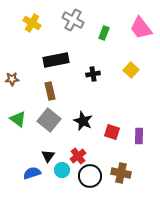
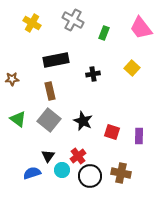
yellow square: moved 1 px right, 2 px up
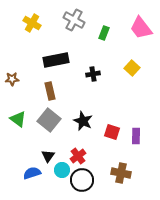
gray cross: moved 1 px right
purple rectangle: moved 3 px left
black circle: moved 8 px left, 4 px down
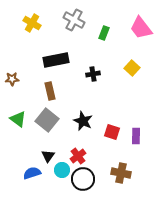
gray square: moved 2 px left
black circle: moved 1 px right, 1 px up
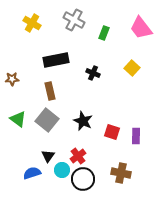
black cross: moved 1 px up; rotated 32 degrees clockwise
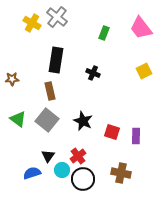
gray cross: moved 17 px left, 3 px up; rotated 10 degrees clockwise
black rectangle: rotated 70 degrees counterclockwise
yellow square: moved 12 px right, 3 px down; rotated 21 degrees clockwise
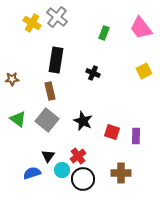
brown cross: rotated 12 degrees counterclockwise
